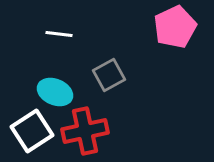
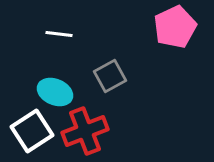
gray square: moved 1 px right, 1 px down
red cross: rotated 9 degrees counterclockwise
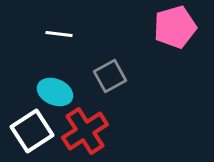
pink pentagon: rotated 9 degrees clockwise
red cross: rotated 12 degrees counterclockwise
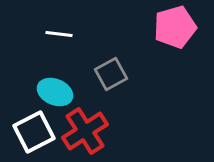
gray square: moved 1 px right, 2 px up
white square: moved 2 px right, 1 px down; rotated 6 degrees clockwise
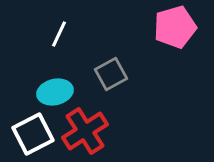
white line: rotated 72 degrees counterclockwise
cyan ellipse: rotated 36 degrees counterclockwise
white square: moved 1 px left, 2 px down
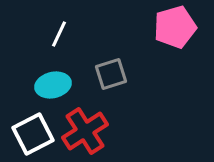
gray square: rotated 12 degrees clockwise
cyan ellipse: moved 2 px left, 7 px up
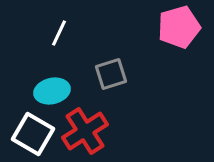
pink pentagon: moved 4 px right
white line: moved 1 px up
cyan ellipse: moved 1 px left, 6 px down
white square: rotated 33 degrees counterclockwise
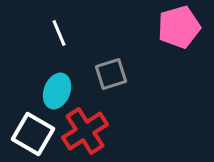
white line: rotated 48 degrees counterclockwise
cyan ellipse: moved 5 px right; rotated 56 degrees counterclockwise
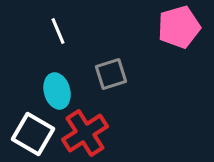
white line: moved 1 px left, 2 px up
cyan ellipse: rotated 36 degrees counterclockwise
red cross: moved 2 px down
